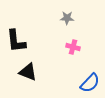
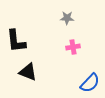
pink cross: rotated 24 degrees counterclockwise
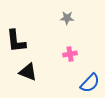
pink cross: moved 3 px left, 7 px down
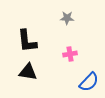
black L-shape: moved 11 px right
black triangle: rotated 12 degrees counterclockwise
blue semicircle: moved 1 px left, 1 px up
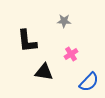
gray star: moved 3 px left, 3 px down
pink cross: moved 1 px right; rotated 24 degrees counterclockwise
black triangle: moved 16 px right
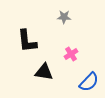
gray star: moved 4 px up
